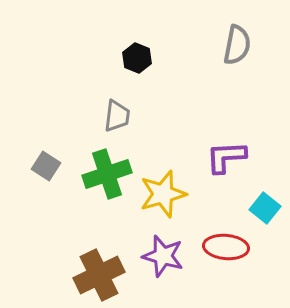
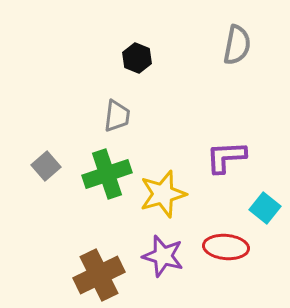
gray square: rotated 16 degrees clockwise
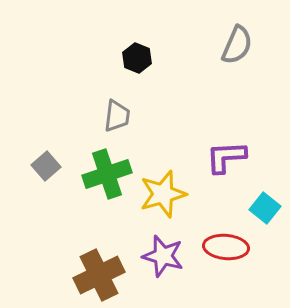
gray semicircle: rotated 12 degrees clockwise
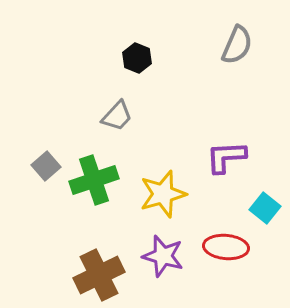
gray trapezoid: rotated 36 degrees clockwise
green cross: moved 13 px left, 6 px down
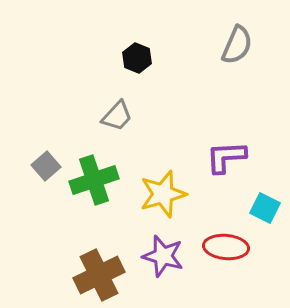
cyan square: rotated 12 degrees counterclockwise
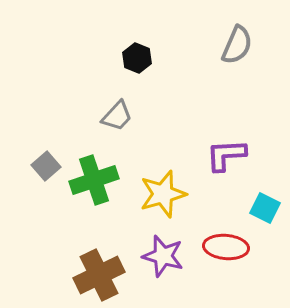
purple L-shape: moved 2 px up
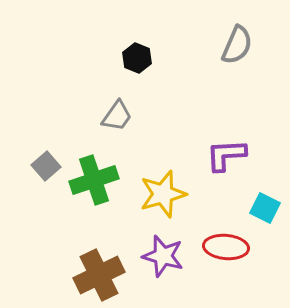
gray trapezoid: rotated 8 degrees counterclockwise
